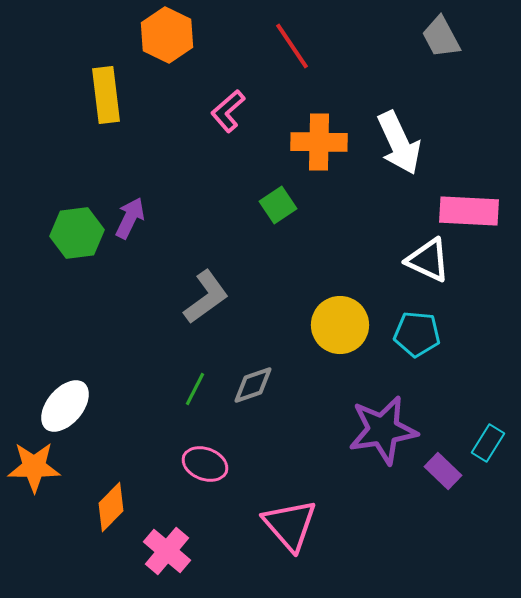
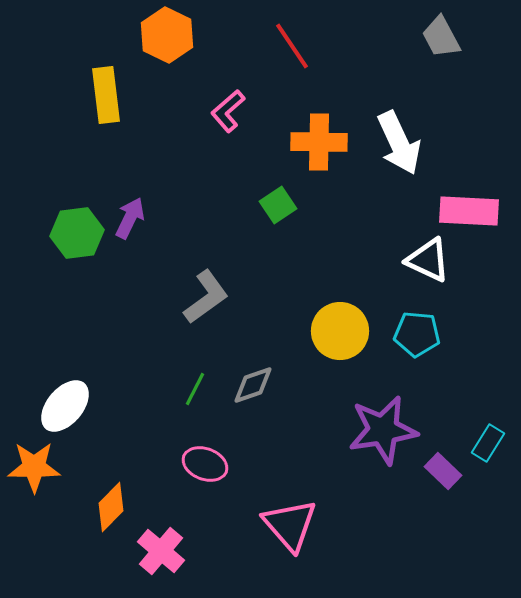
yellow circle: moved 6 px down
pink cross: moved 6 px left
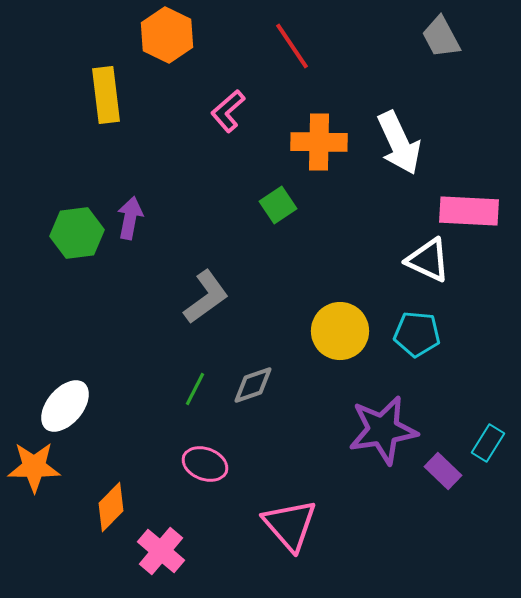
purple arrow: rotated 15 degrees counterclockwise
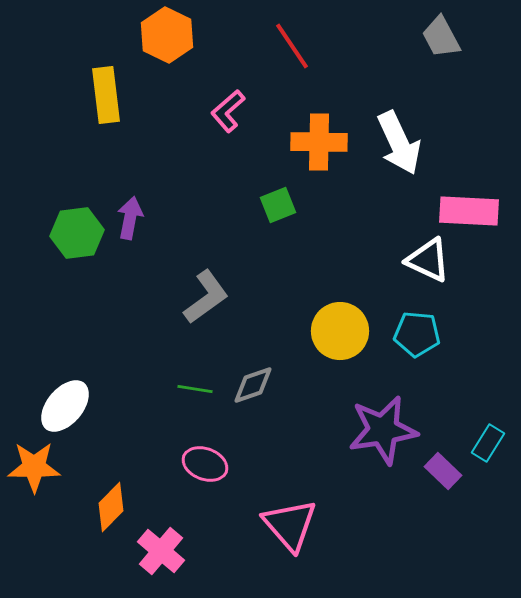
green square: rotated 12 degrees clockwise
green line: rotated 72 degrees clockwise
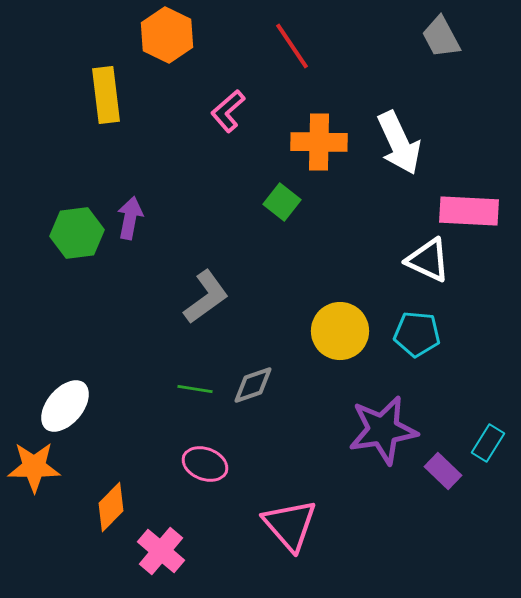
green square: moved 4 px right, 3 px up; rotated 30 degrees counterclockwise
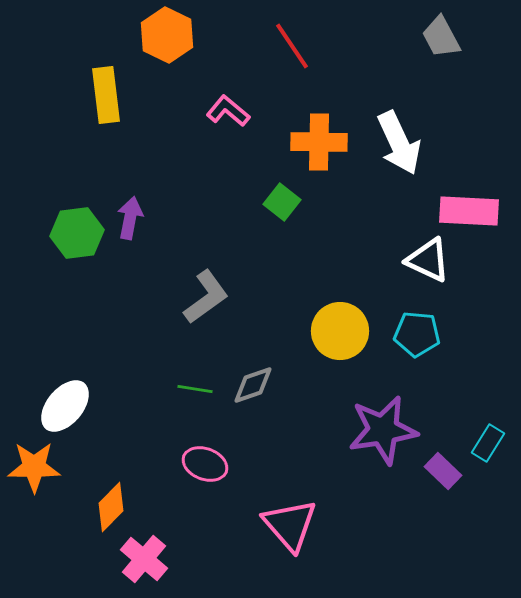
pink L-shape: rotated 81 degrees clockwise
pink cross: moved 17 px left, 8 px down
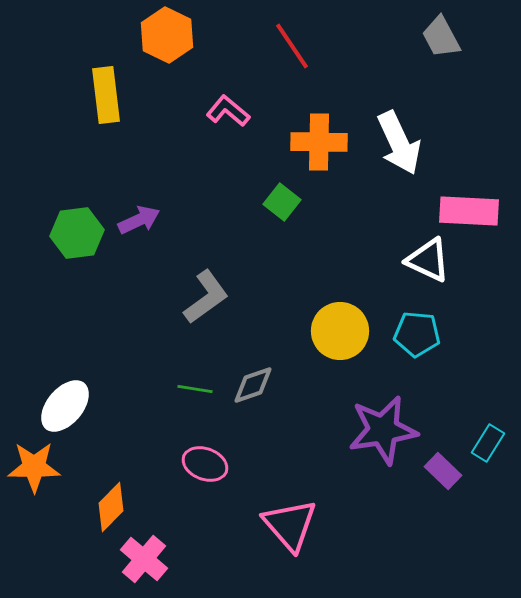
purple arrow: moved 9 px right, 2 px down; rotated 54 degrees clockwise
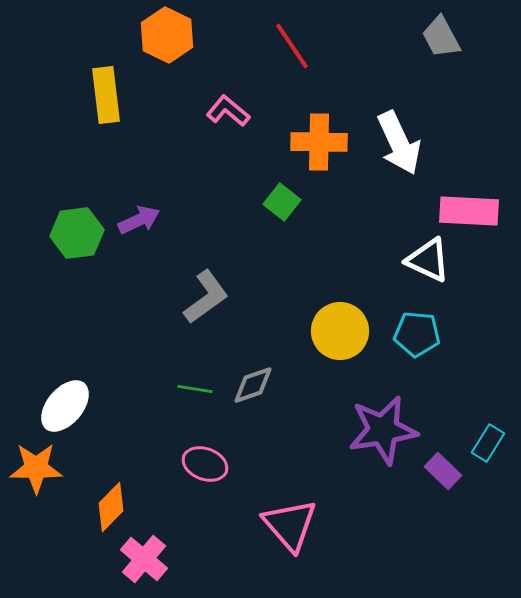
orange star: moved 2 px right, 1 px down
